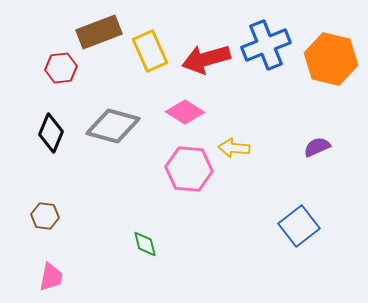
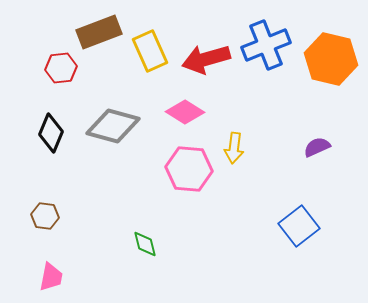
yellow arrow: rotated 88 degrees counterclockwise
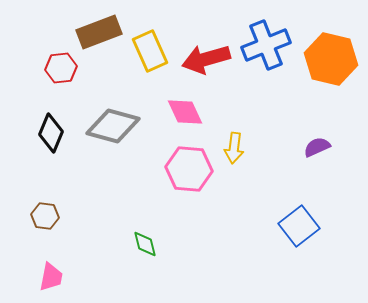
pink diamond: rotated 33 degrees clockwise
